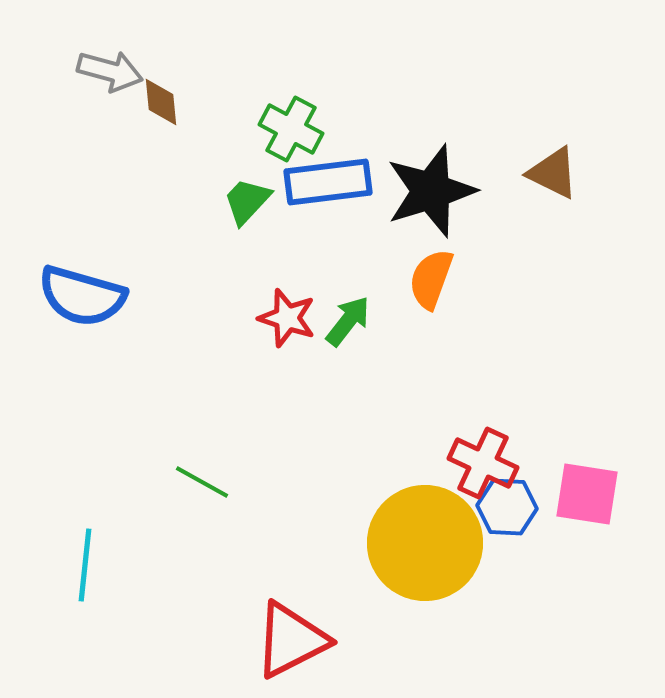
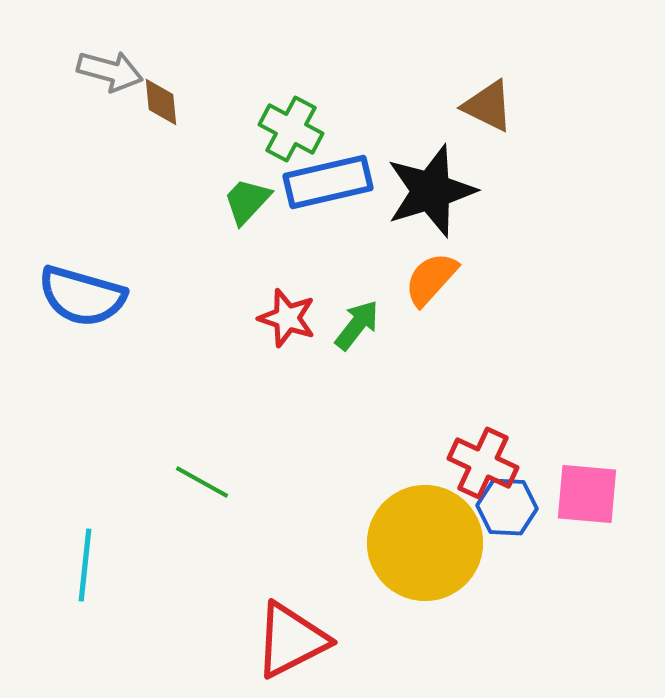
brown triangle: moved 65 px left, 67 px up
blue rectangle: rotated 6 degrees counterclockwise
orange semicircle: rotated 22 degrees clockwise
green arrow: moved 9 px right, 4 px down
pink square: rotated 4 degrees counterclockwise
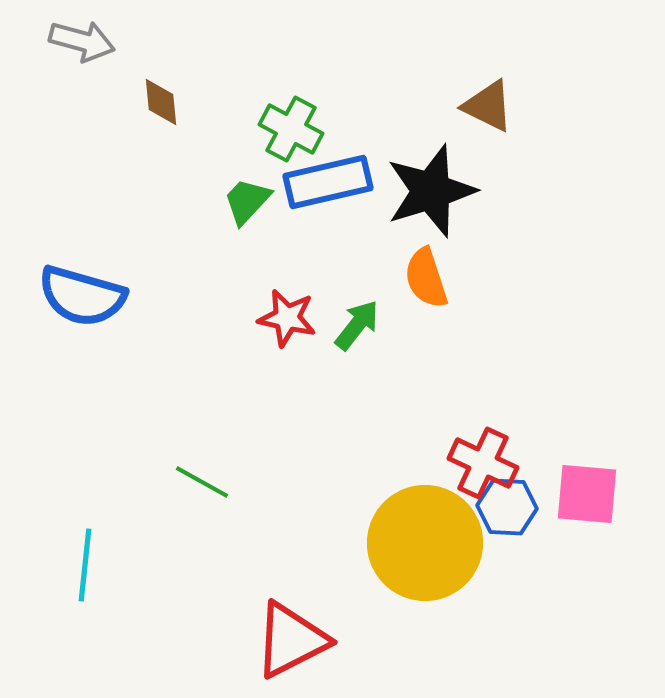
gray arrow: moved 28 px left, 30 px up
orange semicircle: moved 5 px left, 1 px up; rotated 60 degrees counterclockwise
red star: rotated 6 degrees counterclockwise
